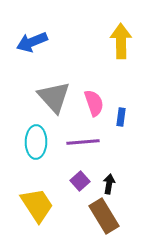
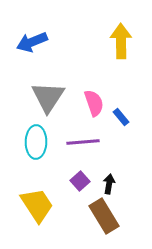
gray triangle: moved 6 px left; rotated 15 degrees clockwise
blue rectangle: rotated 48 degrees counterclockwise
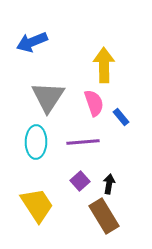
yellow arrow: moved 17 px left, 24 px down
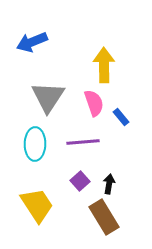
cyan ellipse: moved 1 px left, 2 px down
brown rectangle: moved 1 px down
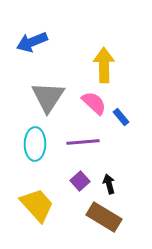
pink semicircle: rotated 28 degrees counterclockwise
black arrow: rotated 24 degrees counterclockwise
yellow trapezoid: rotated 9 degrees counterclockwise
brown rectangle: rotated 28 degrees counterclockwise
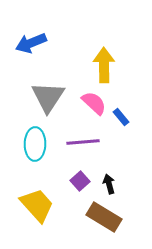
blue arrow: moved 1 px left, 1 px down
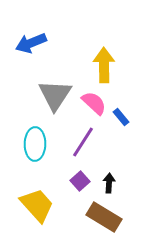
gray triangle: moved 7 px right, 2 px up
purple line: rotated 52 degrees counterclockwise
black arrow: moved 1 px up; rotated 18 degrees clockwise
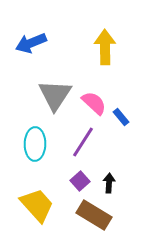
yellow arrow: moved 1 px right, 18 px up
brown rectangle: moved 10 px left, 2 px up
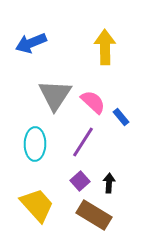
pink semicircle: moved 1 px left, 1 px up
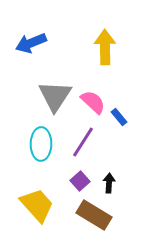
gray triangle: moved 1 px down
blue rectangle: moved 2 px left
cyan ellipse: moved 6 px right
